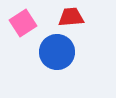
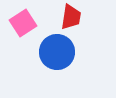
red trapezoid: rotated 104 degrees clockwise
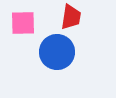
pink square: rotated 32 degrees clockwise
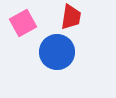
pink square: rotated 28 degrees counterclockwise
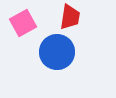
red trapezoid: moved 1 px left
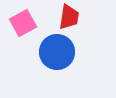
red trapezoid: moved 1 px left
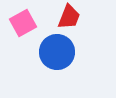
red trapezoid: rotated 12 degrees clockwise
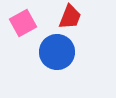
red trapezoid: moved 1 px right
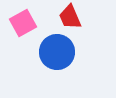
red trapezoid: rotated 136 degrees clockwise
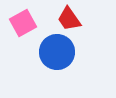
red trapezoid: moved 1 px left, 2 px down; rotated 12 degrees counterclockwise
